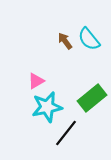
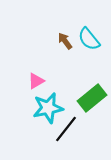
cyan star: moved 1 px right, 1 px down
black line: moved 4 px up
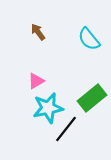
brown arrow: moved 27 px left, 9 px up
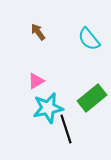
black line: rotated 56 degrees counterclockwise
